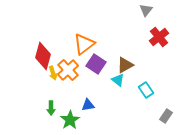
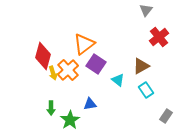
brown triangle: moved 16 px right, 1 px down
blue triangle: moved 2 px right, 1 px up
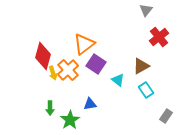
green arrow: moved 1 px left
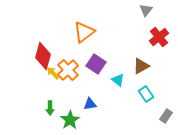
orange triangle: moved 12 px up
yellow arrow: rotated 152 degrees clockwise
cyan rectangle: moved 4 px down
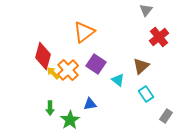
brown triangle: rotated 12 degrees counterclockwise
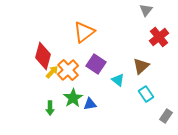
yellow arrow: moved 1 px left, 1 px up; rotated 88 degrees clockwise
green star: moved 3 px right, 22 px up
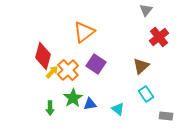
cyan triangle: moved 29 px down
gray rectangle: rotated 64 degrees clockwise
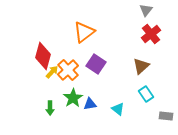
red cross: moved 8 px left, 3 px up
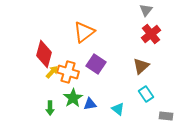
red diamond: moved 1 px right, 2 px up
orange cross: moved 2 px down; rotated 30 degrees counterclockwise
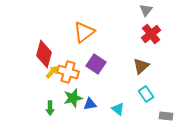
green star: rotated 18 degrees clockwise
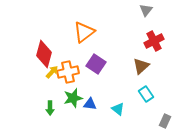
red cross: moved 3 px right, 7 px down; rotated 12 degrees clockwise
orange cross: rotated 30 degrees counterclockwise
blue triangle: rotated 16 degrees clockwise
gray rectangle: moved 1 px left, 5 px down; rotated 72 degrees counterclockwise
